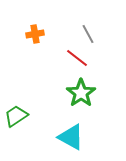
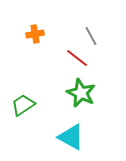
gray line: moved 3 px right, 2 px down
green star: rotated 12 degrees counterclockwise
green trapezoid: moved 7 px right, 11 px up
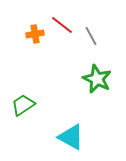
red line: moved 15 px left, 33 px up
green star: moved 16 px right, 14 px up
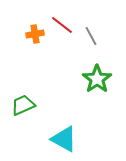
green star: rotated 12 degrees clockwise
green trapezoid: rotated 10 degrees clockwise
cyan triangle: moved 7 px left, 2 px down
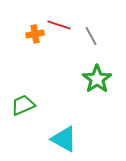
red line: moved 3 px left; rotated 20 degrees counterclockwise
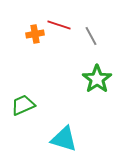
cyan triangle: rotated 12 degrees counterclockwise
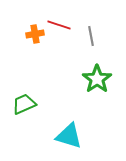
gray line: rotated 18 degrees clockwise
green trapezoid: moved 1 px right, 1 px up
cyan triangle: moved 5 px right, 3 px up
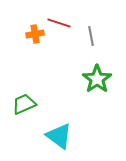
red line: moved 2 px up
cyan triangle: moved 10 px left; rotated 20 degrees clockwise
